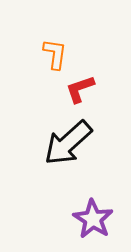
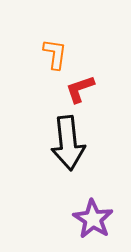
black arrow: rotated 54 degrees counterclockwise
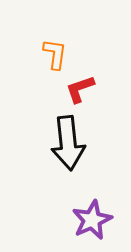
purple star: moved 1 px left, 1 px down; rotated 15 degrees clockwise
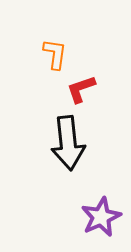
red L-shape: moved 1 px right
purple star: moved 9 px right, 3 px up
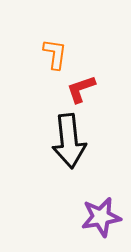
black arrow: moved 1 px right, 2 px up
purple star: rotated 15 degrees clockwise
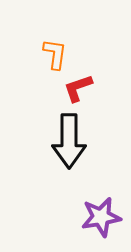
red L-shape: moved 3 px left, 1 px up
black arrow: rotated 6 degrees clockwise
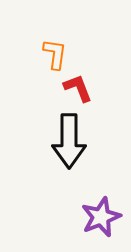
red L-shape: rotated 88 degrees clockwise
purple star: rotated 12 degrees counterclockwise
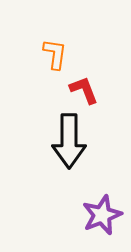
red L-shape: moved 6 px right, 2 px down
purple star: moved 1 px right, 2 px up
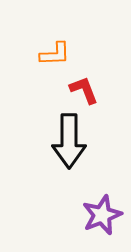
orange L-shape: rotated 80 degrees clockwise
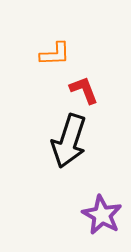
black arrow: rotated 18 degrees clockwise
purple star: rotated 21 degrees counterclockwise
